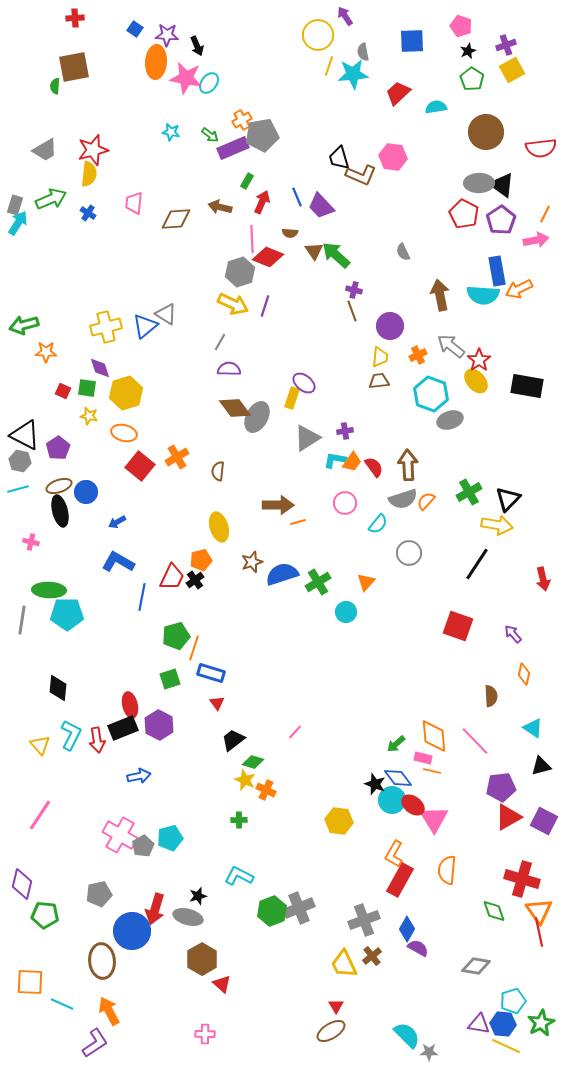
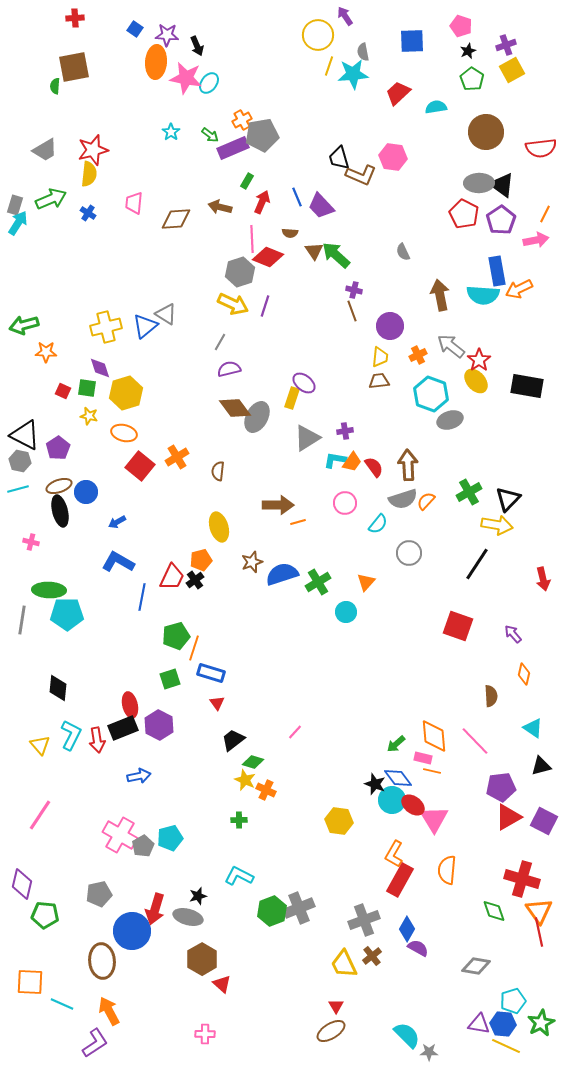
cyan star at (171, 132): rotated 24 degrees clockwise
purple semicircle at (229, 369): rotated 15 degrees counterclockwise
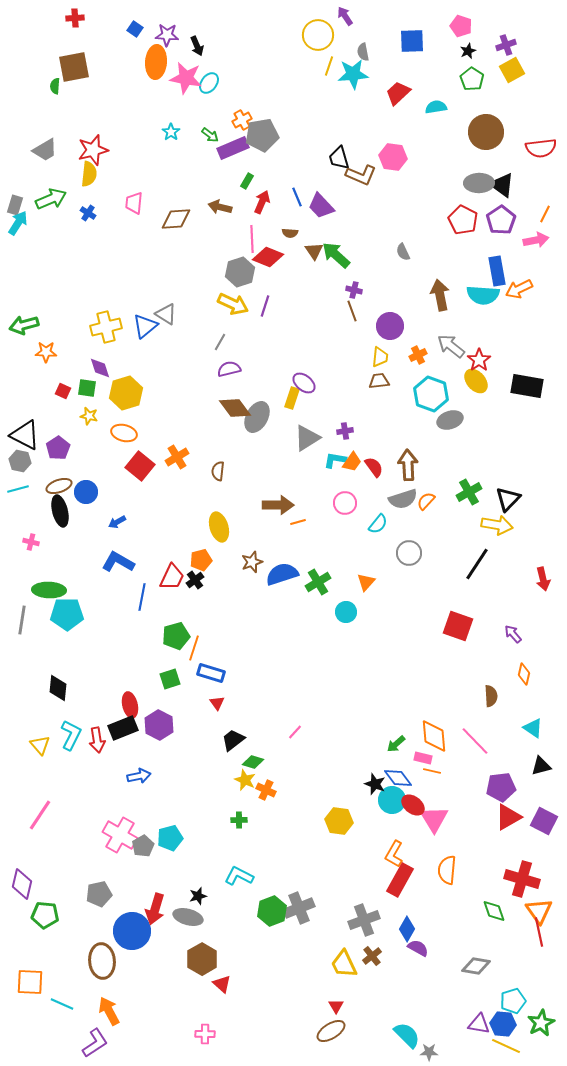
red pentagon at (464, 214): moved 1 px left, 6 px down
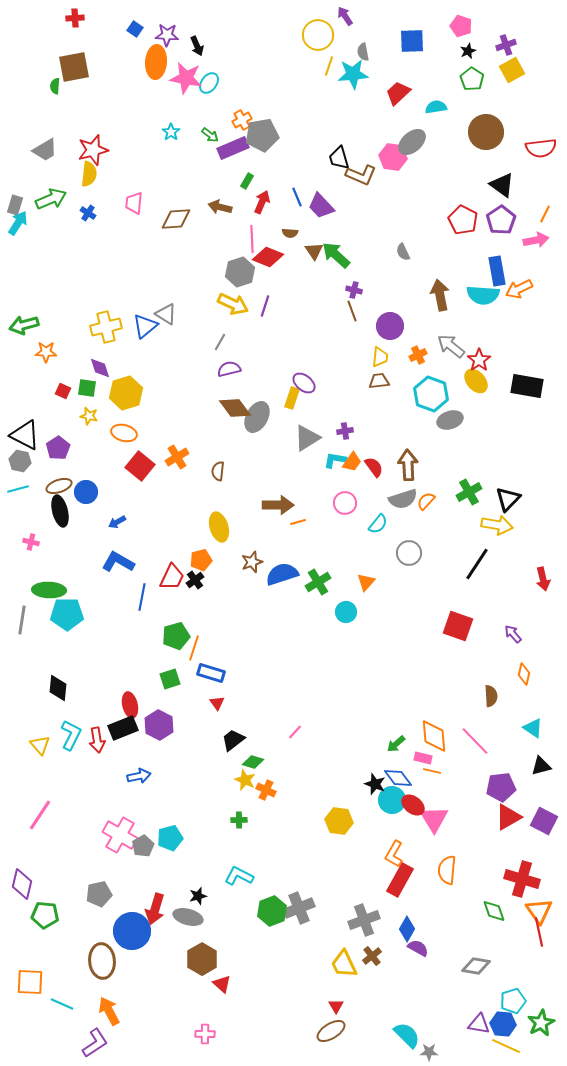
gray ellipse at (479, 183): moved 67 px left, 41 px up; rotated 40 degrees counterclockwise
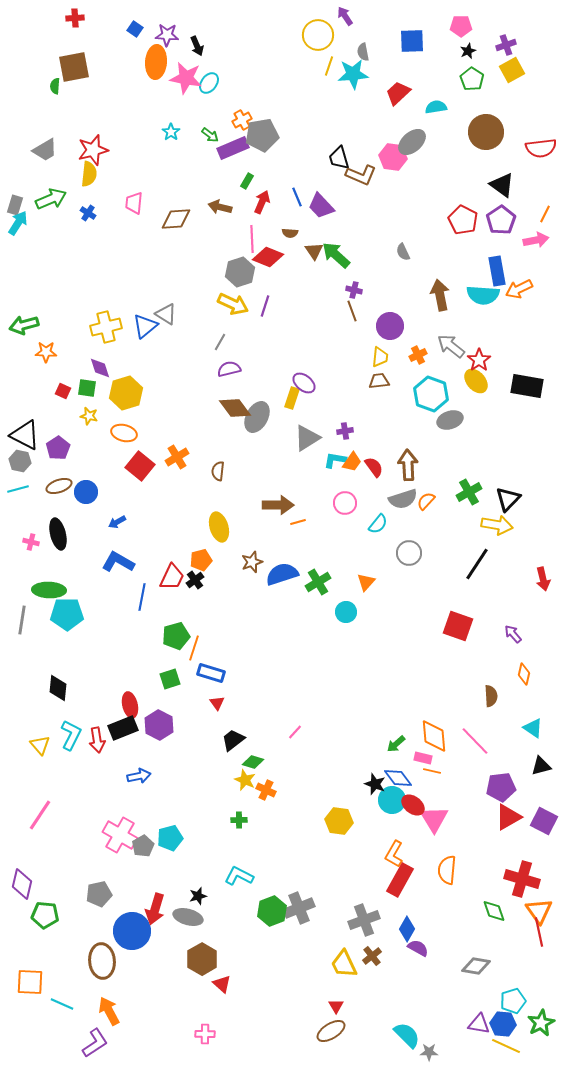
pink pentagon at (461, 26): rotated 20 degrees counterclockwise
black ellipse at (60, 511): moved 2 px left, 23 px down
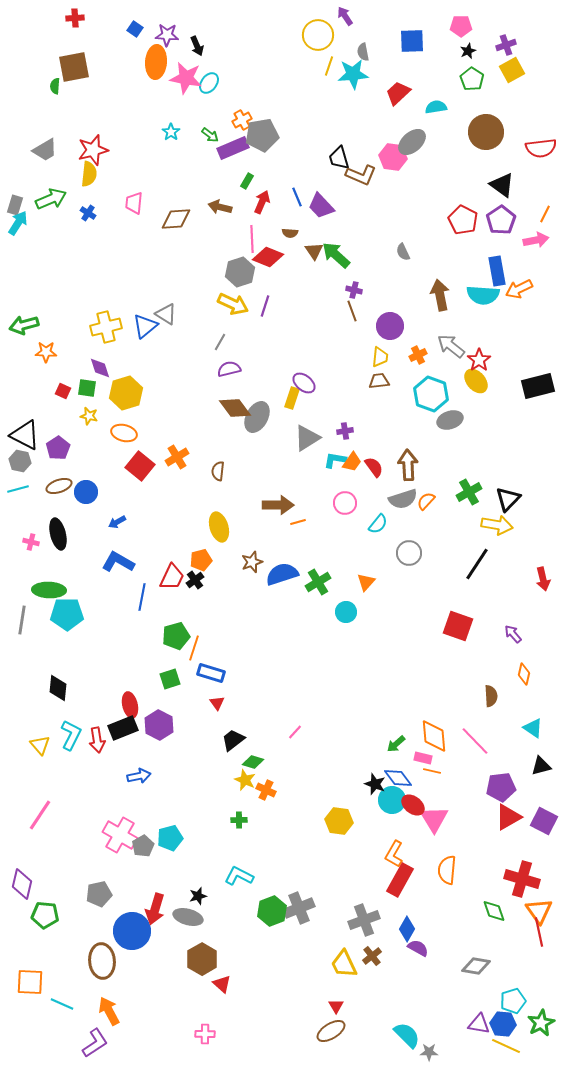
black rectangle at (527, 386): moved 11 px right; rotated 24 degrees counterclockwise
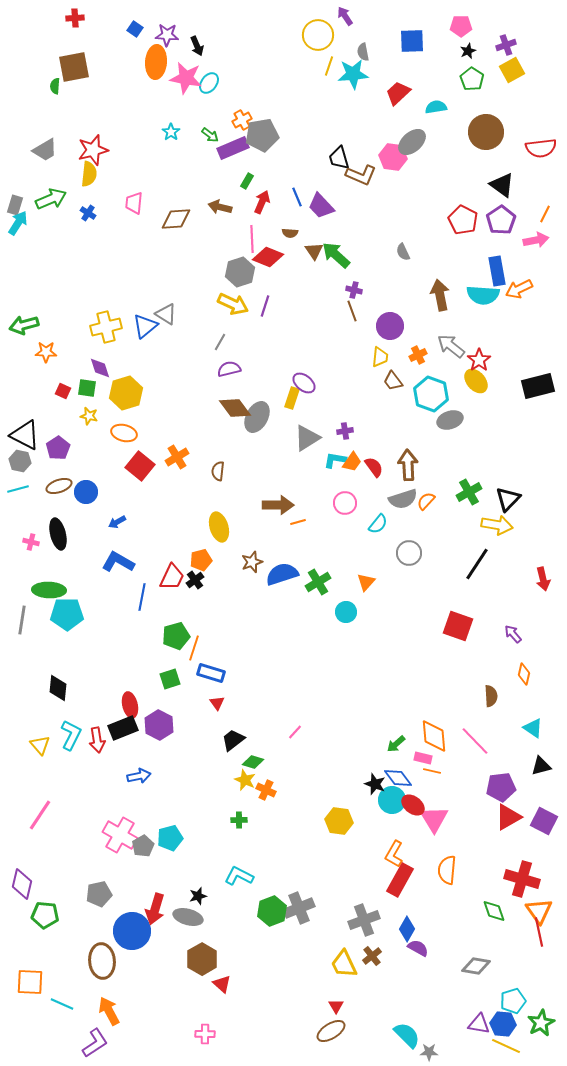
brown trapezoid at (379, 381): moved 14 px right; rotated 120 degrees counterclockwise
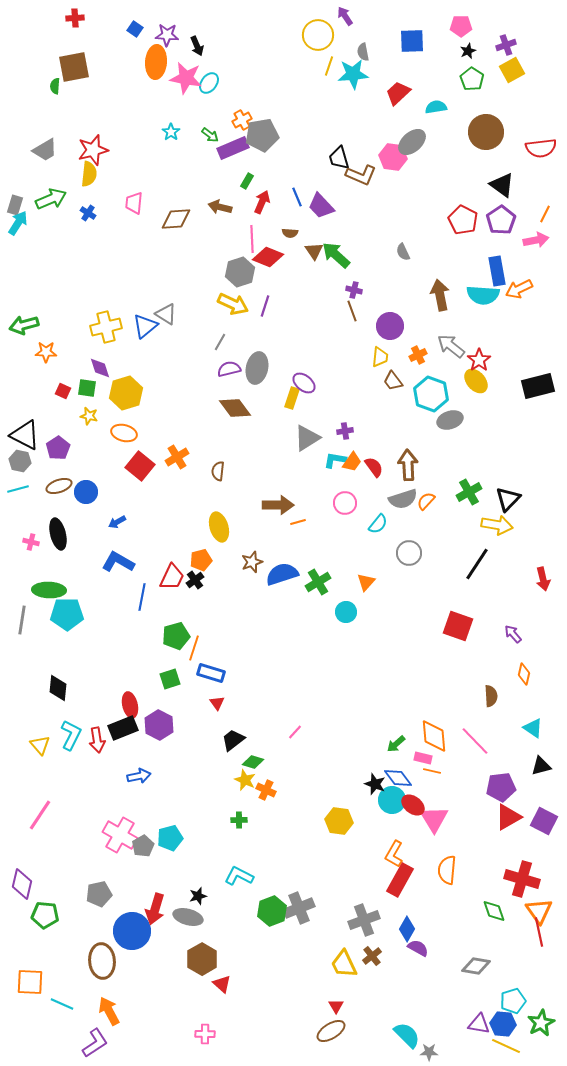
gray ellipse at (257, 417): moved 49 px up; rotated 16 degrees counterclockwise
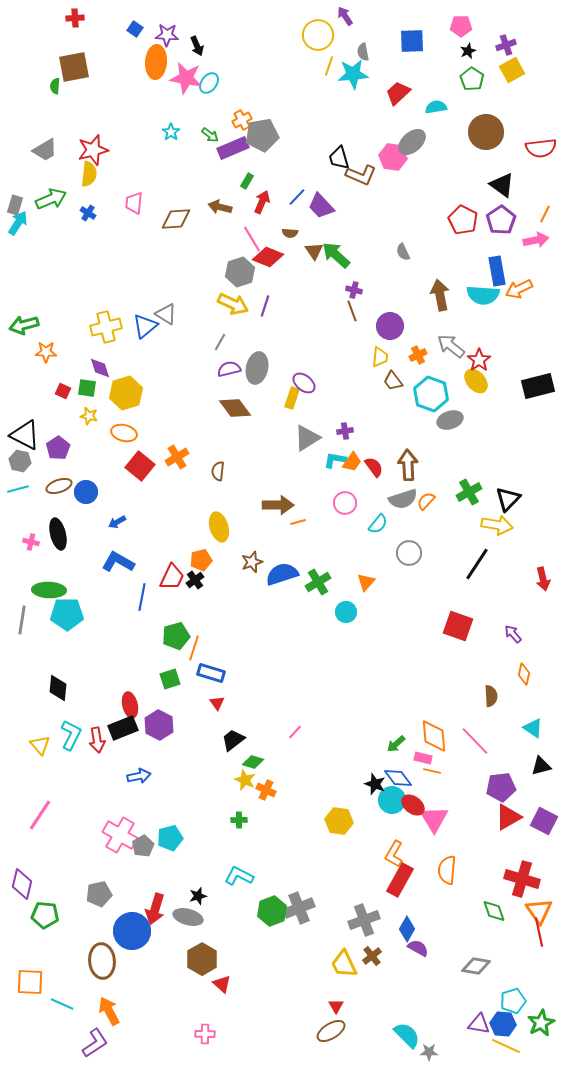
blue line at (297, 197): rotated 66 degrees clockwise
pink line at (252, 239): rotated 28 degrees counterclockwise
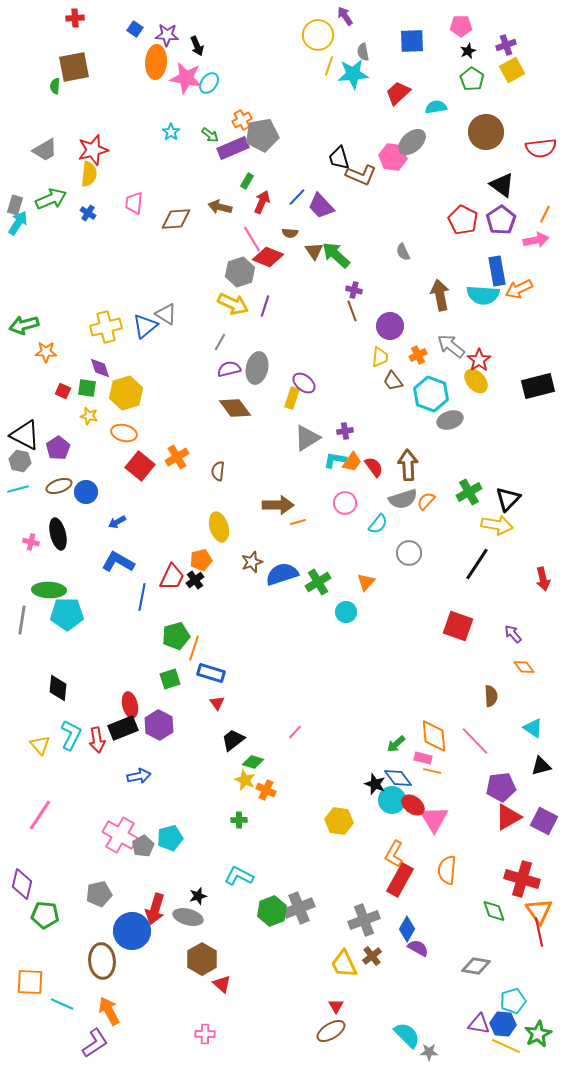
orange diamond at (524, 674): moved 7 px up; rotated 50 degrees counterclockwise
green star at (541, 1023): moved 3 px left, 11 px down
